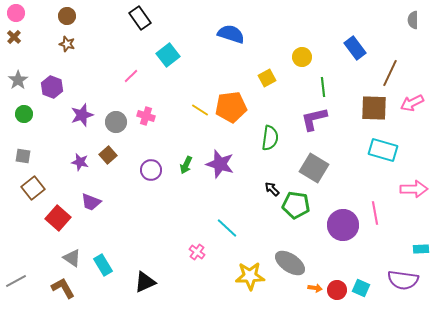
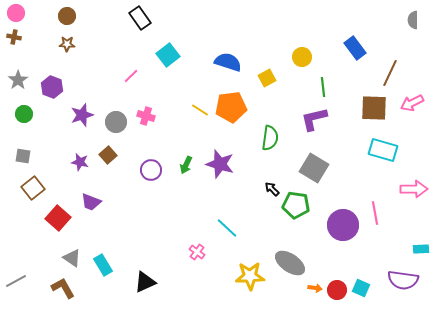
blue semicircle at (231, 34): moved 3 px left, 28 px down
brown cross at (14, 37): rotated 32 degrees counterclockwise
brown star at (67, 44): rotated 14 degrees counterclockwise
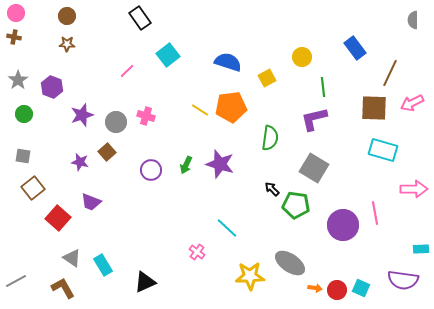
pink line at (131, 76): moved 4 px left, 5 px up
brown square at (108, 155): moved 1 px left, 3 px up
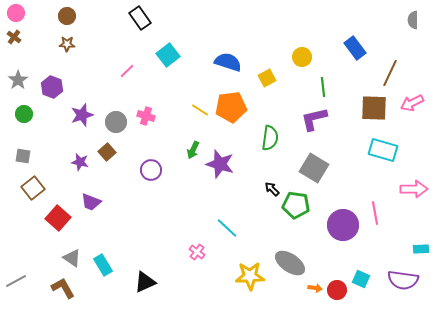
brown cross at (14, 37): rotated 24 degrees clockwise
green arrow at (186, 165): moved 7 px right, 15 px up
cyan square at (361, 288): moved 9 px up
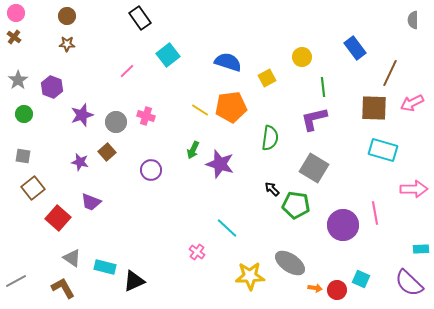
cyan rectangle at (103, 265): moved 2 px right, 2 px down; rotated 45 degrees counterclockwise
purple semicircle at (403, 280): moved 6 px right, 3 px down; rotated 36 degrees clockwise
black triangle at (145, 282): moved 11 px left, 1 px up
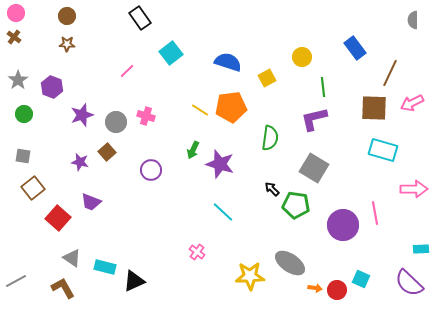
cyan square at (168, 55): moved 3 px right, 2 px up
cyan line at (227, 228): moved 4 px left, 16 px up
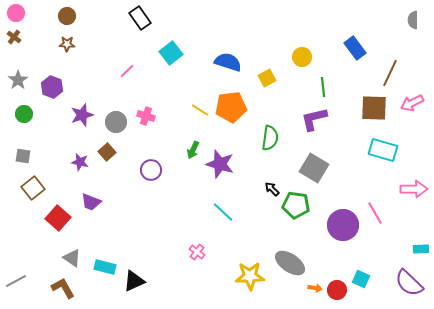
pink line at (375, 213): rotated 20 degrees counterclockwise
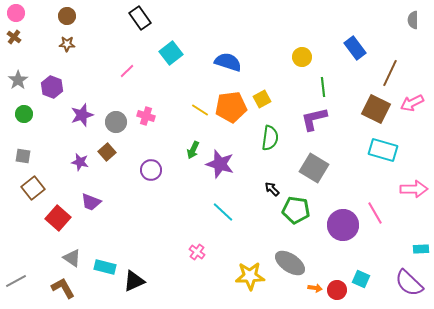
yellow square at (267, 78): moved 5 px left, 21 px down
brown square at (374, 108): moved 2 px right, 1 px down; rotated 24 degrees clockwise
green pentagon at (296, 205): moved 5 px down
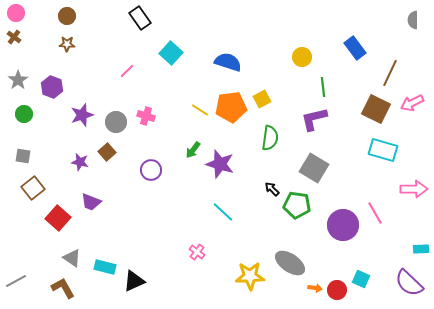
cyan square at (171, 53): rotated 10 degrees counterclockwise
green arrow at (193, 150): rotated 12 degrees clockwise
green pentagon at (296, 210): moved 1 px right, 5 px up
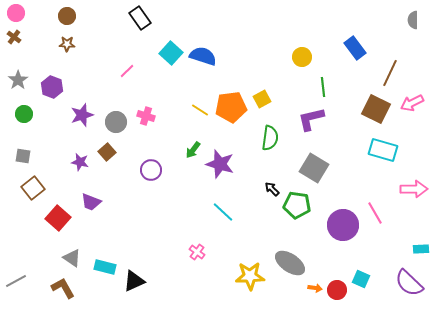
blue semicircle at (228, 62): moved 25 px left, 6 px up
purple L-shape at (314, 119): moved 3 px left
